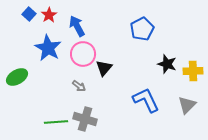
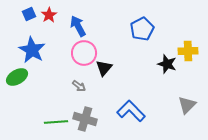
blue square: rotated 24 degrees clockwise
blue arrow: moved 1 px right
blue star: moved 16 px left, 2 px down
pink circle: moved 1 px right, 1 px up
yellow cross: moved 5 px left, 20 px up
blue L-shape: moved 15 px left, 11 px down; rotated 20 degrees counterclockwise
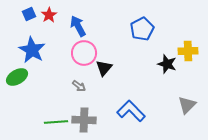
gray cross: moved 1 px left, 1 px down; rotated 15 degrees counterclockwise
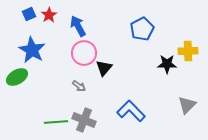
black star: rotated 18 degrees counterclockwise
gray cross: rotated 20 degrees clockwise
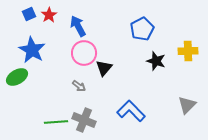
black star: moved 11 px left, 3 px up; rotated 18 degrees clockwise
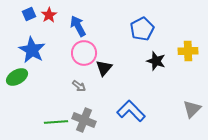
gray triangle: moved 5 px right, 4 px down
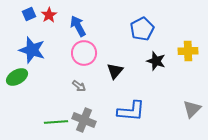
blue star: rotated 12 degrees counterclockwise
black triangle: moved 11 px right, 3 px down
blue L-shape: rotated 140 degrees clockwise
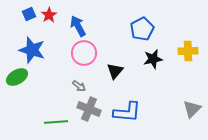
black star: moved 3 px left, 2 px up; rotated 30 degrees counterclockwise
blue L-shape: moved 4 px left, 1 px down
gray cross: moved 5 px right, 11 px up
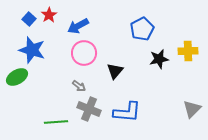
blue square: moved 5 px down; rotated 24 degrees counterclockwise
blue arrow: rotated 90 degrees counterclockwise
black star: moved 6 px right
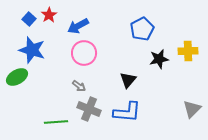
black triangle: moved 13 px right, 9 px down
